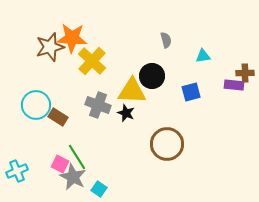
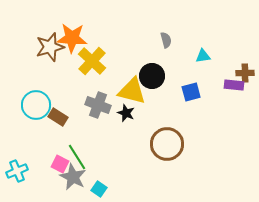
yellow triangle: rotated 12 degrees clockwise
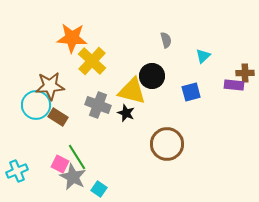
brown star: moved 39 px down; rotated 12 degrees clockwise
cyan triangle: rotated 35 degrees counterclockwise
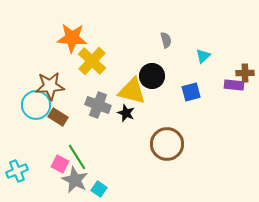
gray star: moved 2 px right, 3 px down
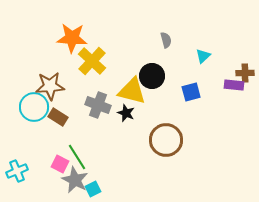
cyan circle: moved 2 px left, 2 px down
brown circle: moved 1 px left, 4 px up
cyan square: moved 6 px left; rotated 28 degrees clockwise
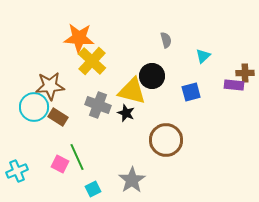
orange star: moved 7 px right
green line: rotated 8 degrees clockwise
gray star: moved 57 px right; rotated 12 degrees clockwise
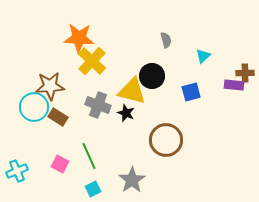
green line: moved 12 px right, 1 px up
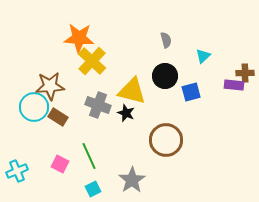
black circle: moved 13 px right
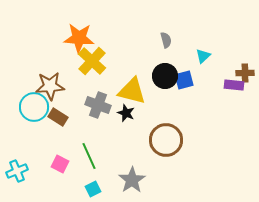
blue square: moved 7 px left, 12 px up
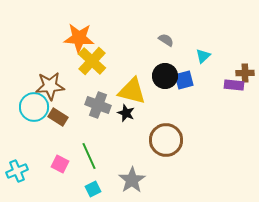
gray semicircle: rotated 42 degrees counterclockwise
